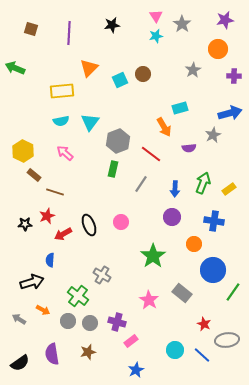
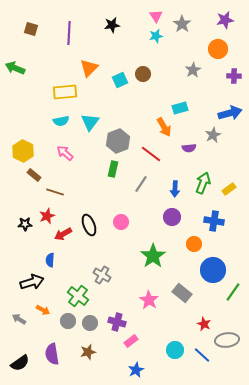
yellow rectangle at (62, 91): moved 3 px right, 1 px down
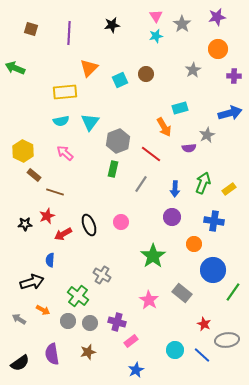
purple star at (225, 20): moved 8 px left, 3 px up
brown circle at (143, 74): moved 3 px right
gray star at (213, 135): moved 6 px left
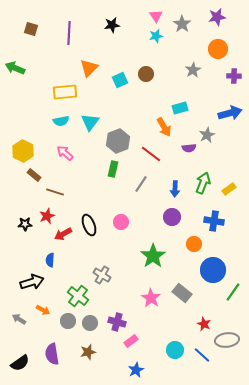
pink star at (149, 300): moved 2 px right, 2 px up
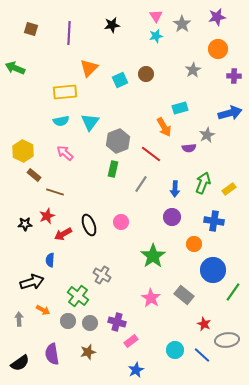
gray rectangle at (182, 293): moved 2 px right, 2 px down
gray arrow at (19, 319): rotated 56 degrees clockwise
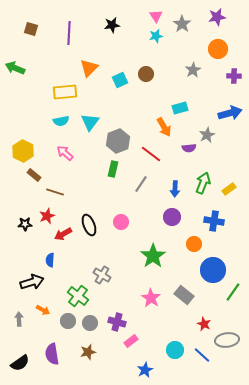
blue star at (136, 370): moved 9 px right
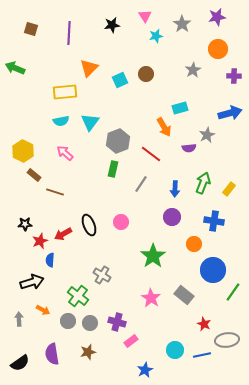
pink triangle at (156, 16): moved 11 px left
yellow rectangle at (229, 189): rotated 16 degrees counterclockwise
red star at (47, 216): moved 7 px left, 25 px down
blue line at (202, 355): rotated 54 degrees counterclockwise
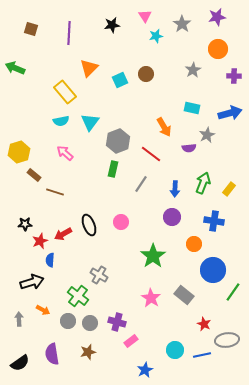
yellow rectangle at (65, 92): rotated 55 degrees clockwise
cyan rectangle at (180, 108): moved 12 px right; rotated 28 degrees clockwise
yellow hexagon at (23, 151): moved 4 px left, 1 px down; rotated 15 degrees clockwise
gray cross at (102, 275): moved 3 px left
